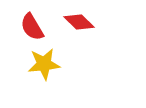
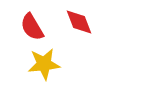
red diamond: rotated 24 degrees clockwise
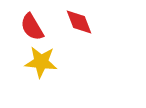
yellow star: moved 3 px left, 2 px up; rotated 12 degrees clockwise
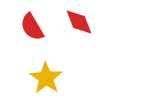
yellow star: moved 5 px right, 16 px down; rotated 28 degrees clockwise
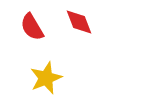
yellow star: rotated 16 degrees clockwise
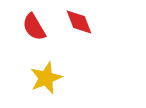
red semicircle: moved 2 px right
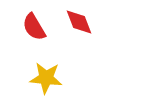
yellow star: rotated 28 degrees clockwise
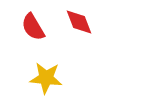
red semicircle: moved 1 px left
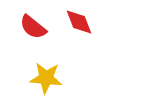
red semicircle: rotated 20 degrees counterclockwise
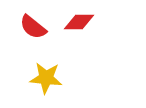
red diamond: rotated 68 degrees counterclockwise
